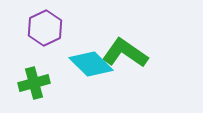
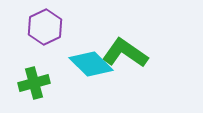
purple hexagon: moved 1 px up
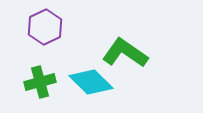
cyan diamond: moved 18 px down
green cross: moved 6 px right, 1 px up
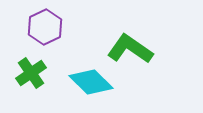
green L-shape: moved 5 px right, 4 px up
green cross: moved 9 px left, 9 px up; rotated 20 degrees counterclockwise
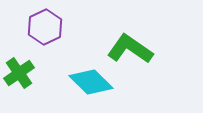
green cross: moved 12 px left
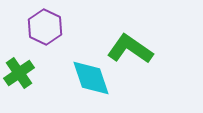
purple hexagon: rotated 8 degrees counterclockwise
cyan diamond: moved 4 px up; rotated 27 degrees clockwise
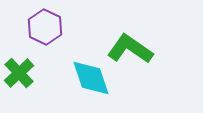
green cross: rotated 8 degrees counterclockwise
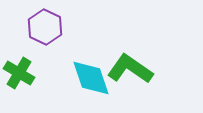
green L-shape: moved 20 px down
green cross: rotated 16 degrees counterclockwise
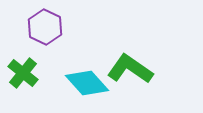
green cross: moved 4 px right; rotated 8 degrees clockwise
cyan diamond: moved 4 px left, 5 px down; rotated 24 degrees counterclockwise
